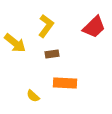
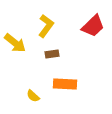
red trapezoid: moved 1 px left, 1 px up
orange rectangle: moved 1 px down
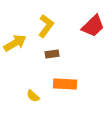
yellow arrow: rotated 70 degrees counterclockwise
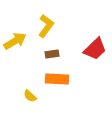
red trapezoid: moved 2 px right, 23 px down
yellow arrow: moved 2 px up
orange rectangle: moved 8 px left, 5 px up
yellow semicircle: moved 3 px left
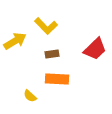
yellow L-shape: rotated 100 degrees clockwise
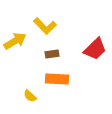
yellow L-shape: moved 1 px left
